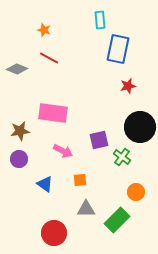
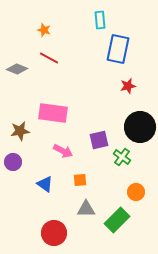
purple circle: moved 6 px left, 3 px down
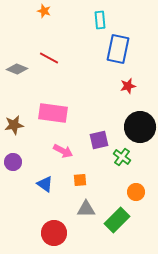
orange star: moved 19 px up
brown star: moved 6 px left, 6 px up
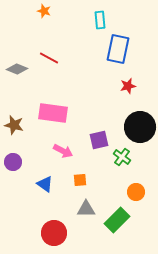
brown star: rotated 24 degrees clockwise
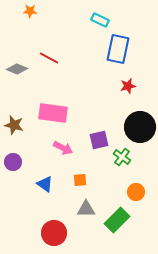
orange star: moved 14 px left; rotated 16 degrees counterclockwise
cyan rectangle: rotated 60 degrees counterclockwise
pink arrow: moved 3 px up
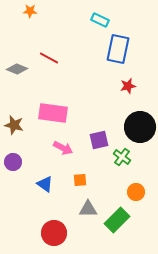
gray triangle: moved 2 px right
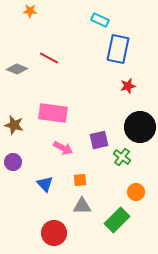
blue triangle: rotated 12 degrees clockwise
gray triangle: moved 6 px left, 3 px up
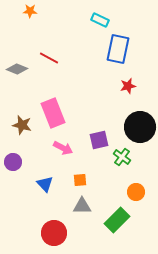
pink rectangle: rotated 60 degrees clockwise
brown star: moved 8 px right
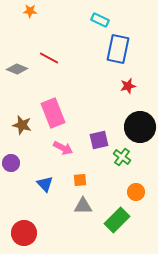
purple circle: moved 2 px left, 1 px down
gray triangle: moved 1 px right
red circle: moved 30 px left
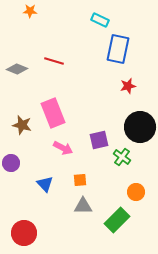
red line: moved 5 px right, 3 px down; rotated 12 degrees counterclockwise
